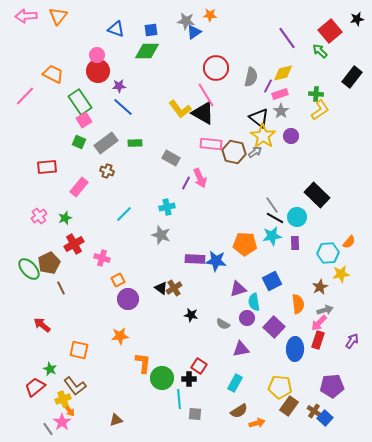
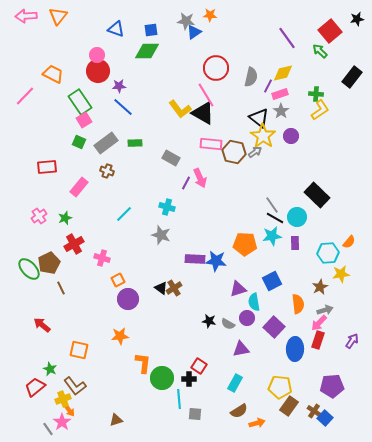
cyan cross at (167, 207): rotated 28 degrees clockwise
black star at (191, 315): moved 18 px right, 6 px down
gray semicircle at (223, 324): moved 5 px right
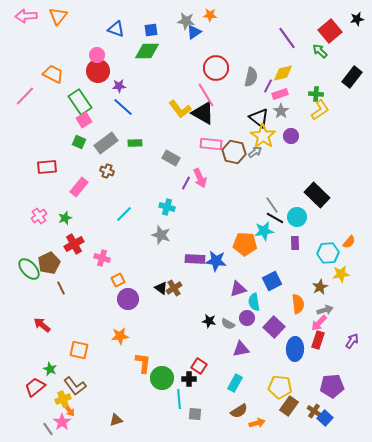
cyan star at (272, 236): moved 8 px left, 5 px up
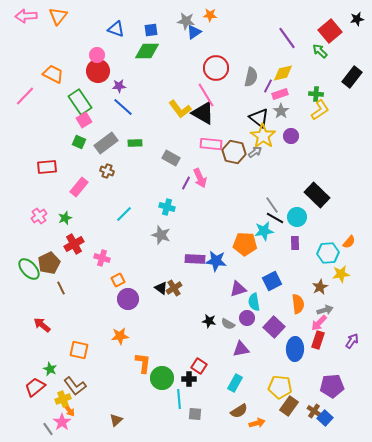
brown triangle at (116, 420): rotated 24 degrees counterclockwise
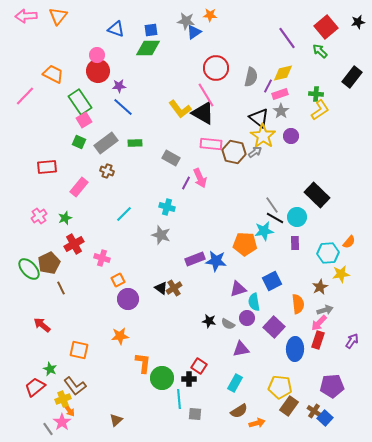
black star at (357, 19): moved 1 px right, 3 px down
red square at (330, 31): moved 4 px left, 4 px up
green diamond at (147, 51): moved 1 px right, 3 px up
purple rectangle at (195, 259): rotated 24 degrees counterclockwise
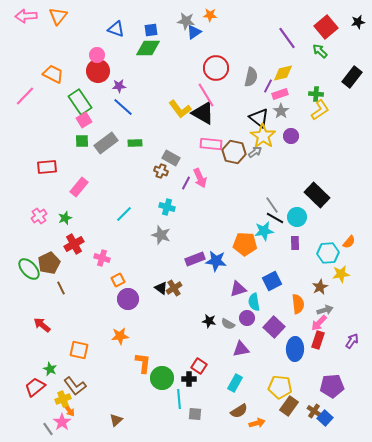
green square at (79, 142): moved 3 px right, 1 px up; rotated 24 degrees counterclockwise
brown cross at (107, 171): moved 54 px right
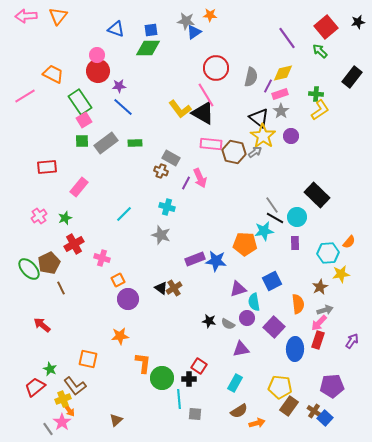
pink line at (25, 96): rotated 15 degrees clockwise
orange square at (79, 350): moved 9 px right, 9 px down
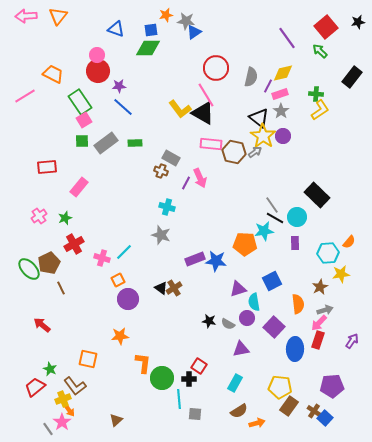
orange star at (210, 15): moved 44 px left; rotated 16 degrees counterclockwise
purple circle at (291, 136): moved 8 px left
cyan line at (124, 214): moved 38 px down
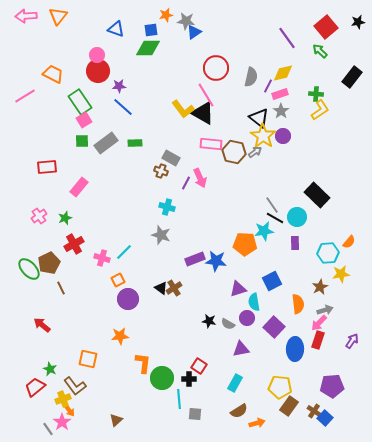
yellow L-shape at (180, 109): moved 3 px right
